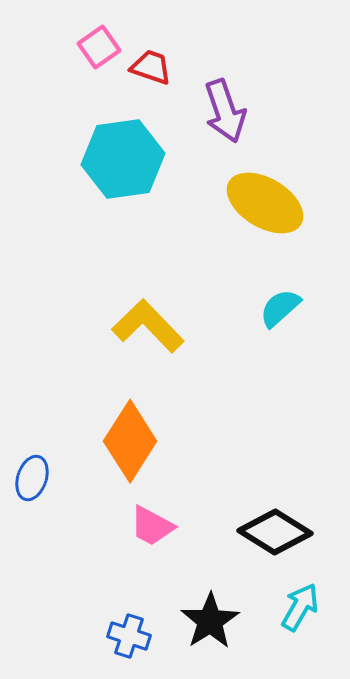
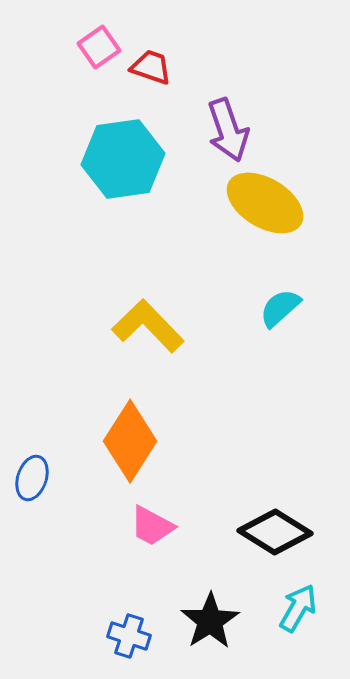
purple arrow: moved 3 px right, 19 px down
cyan arrow: moved 2 px left, 1 px down
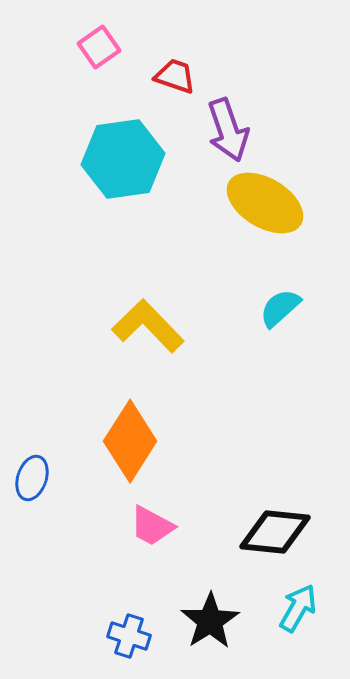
red trapezoid: moved 24 px right, 9 px down
black diamond: rotated 26 degrees counterclockwise
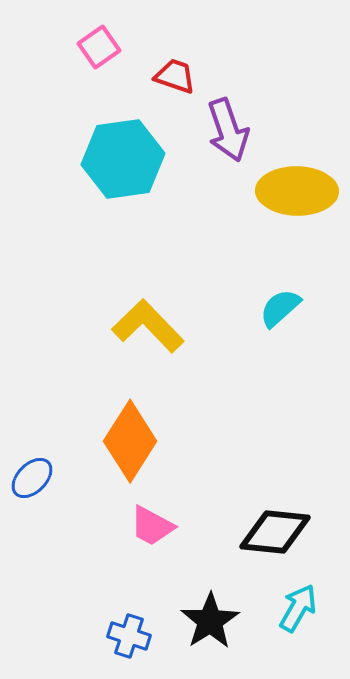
yellow ellipse: moved 32 px right, 12 px up; rotated 30 degrees counterclockwise
blue ellipse: rotated 27 degrees clockwise
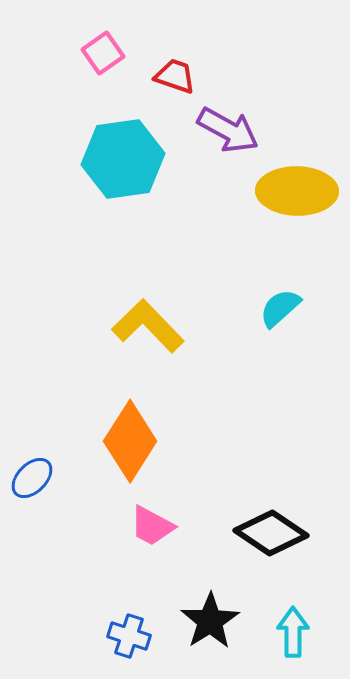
pink square: moved 4 px right, 6 px down
purple arrow: rotated 42 degrees counterclockwise
black diamond: moved 4 px left, 1 px down; rotated 28 degrees clockwise
cyan arrow: moved 5 px left, 24 px down; rotated 30 degrees counterclockwise
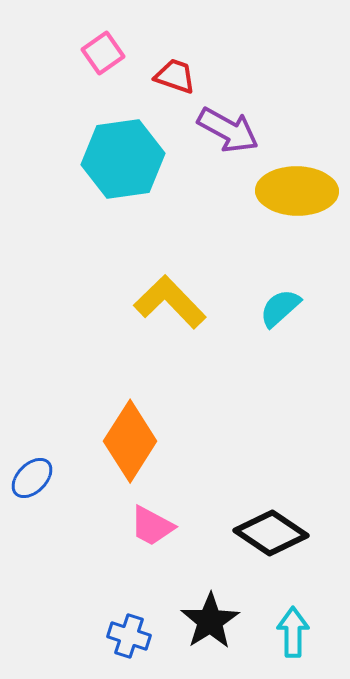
yellow L-shape: moved 22 px right, 24 px up
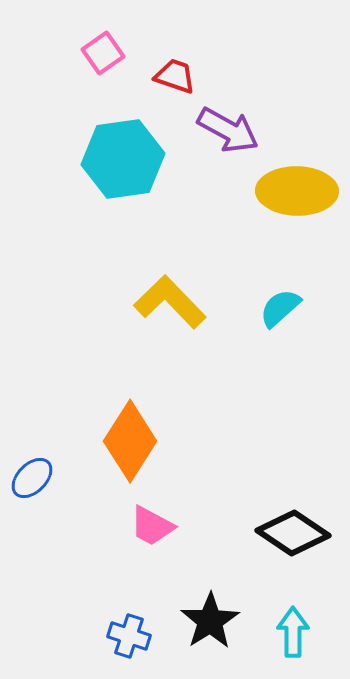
black diamond: moved 22 px right
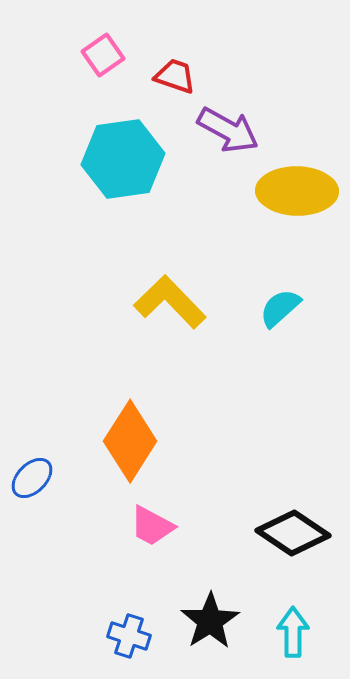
pink square: moved 2 px down
